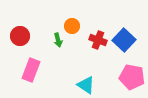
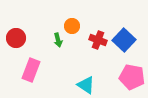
red circle: moved 4 px left, 2 px down
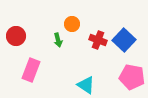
orange circle: moved 2 px up
red circle: moved 2 px up
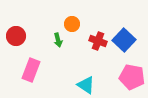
red cross: moved 1 px down
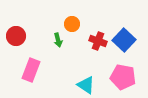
pink pentagon: moved 9 px left
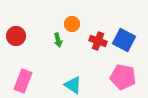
blue square: rotated 15 degrees counterclockwise
pink rectangle: moved 8 px left, 11 px down
cyan triangle: moved 13 px left
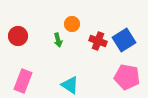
red circle: moved 2 px right
blue square: rotated 30 degrees clockwise
pink pentagon: moved 4 px right
cyan triangle: moved 3 px left
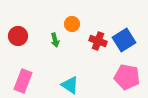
green arrow: moved 3 px left
